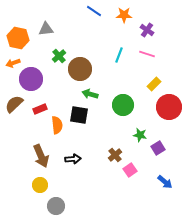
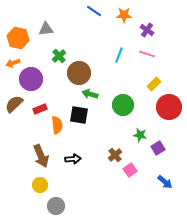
brown circle: moved 1 px left, 4 px down
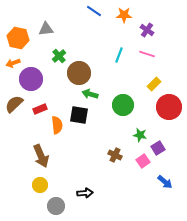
brown cross: rotated 24 degrees counterclockwise
black arrow: moved 12 px right, 34 px down
pink square: moved 13 px right, 9 px up
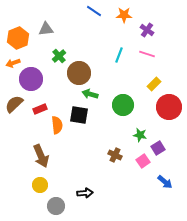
orange hexagon: rotated 25 degrees clockwise
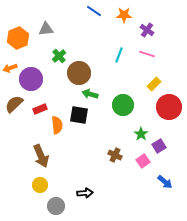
orange arrow: moved 3 px left, 5 px down
green star: moved 1 px right, 1 px up; rotated 24 degrees clockwise
purple square: moved 1 px right, 2 px up
